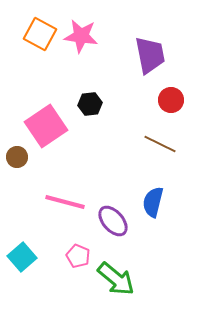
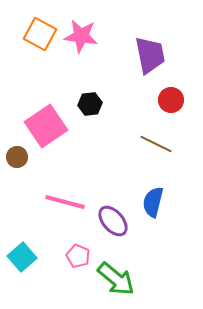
brown line: moved 4 px left
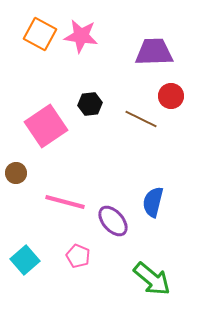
purple trapezoid: moved 4 px right, 3 px up; rotated 81 degrees counterclockwise
red circle: moved 4 px up
brown line: moved 15 px left, 25 px up
brown circle: moved 1 px left, 16 px down
cyan square: moved 3 px right, 3 px down
green arrow: moved 36 px right
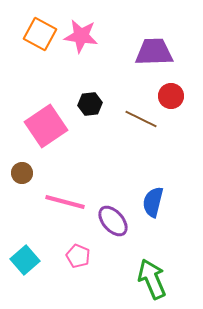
brown circle: moved 6 px right
green arrow: rotated 153 degrees counterclockwise
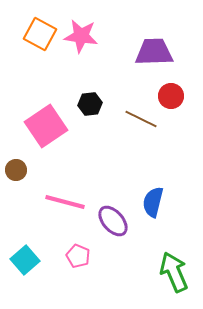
brown circle: moved 6 px left, 3 px up
green arrow: moved 22 px right, 7 px up
